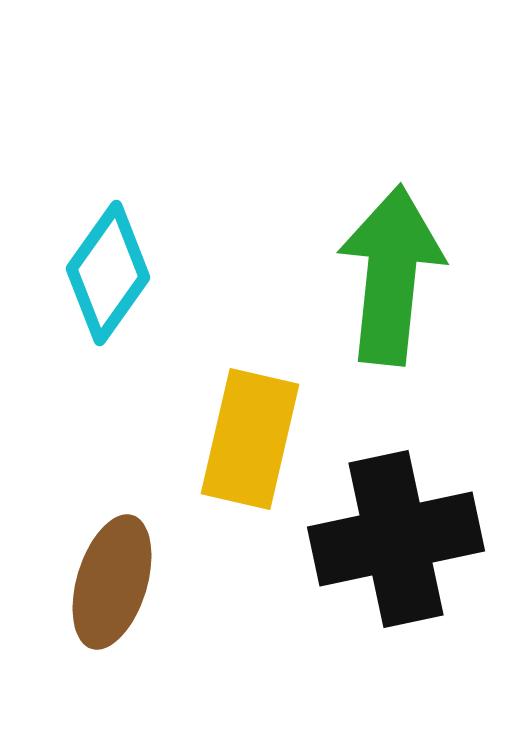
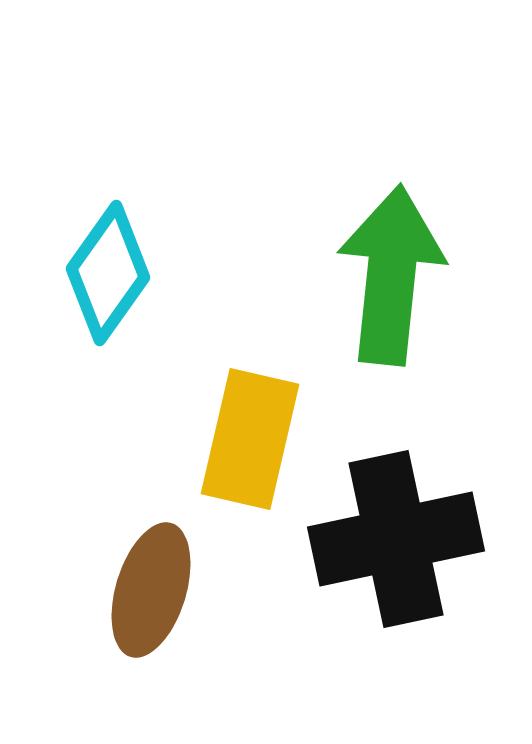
brown ellipse: moved 39 px right, 8 px down
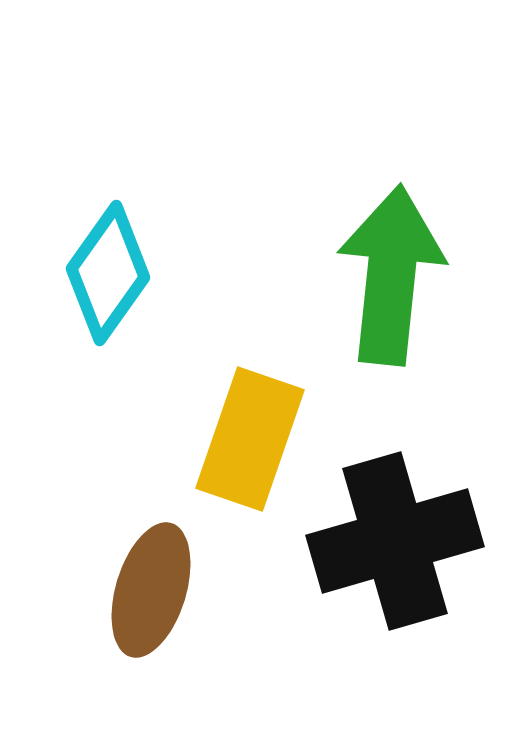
yellow rectangle: rotated 6 degrees clockwise
black cross: moved 1 px left, 2 px down; rotated 4 degrees counterclockwise
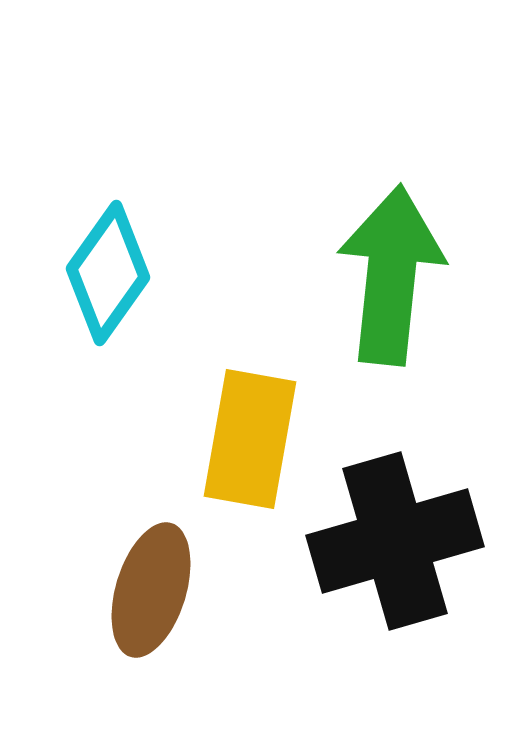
yellow rectangle: rotated 9 degrees counterclockwise
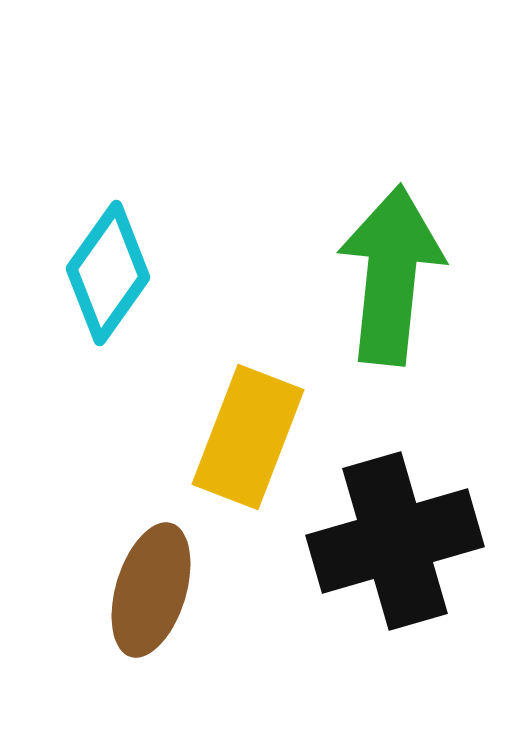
yellow rectangle: moved 2 px left, 2 px up; rotated 11 degrees clockwise
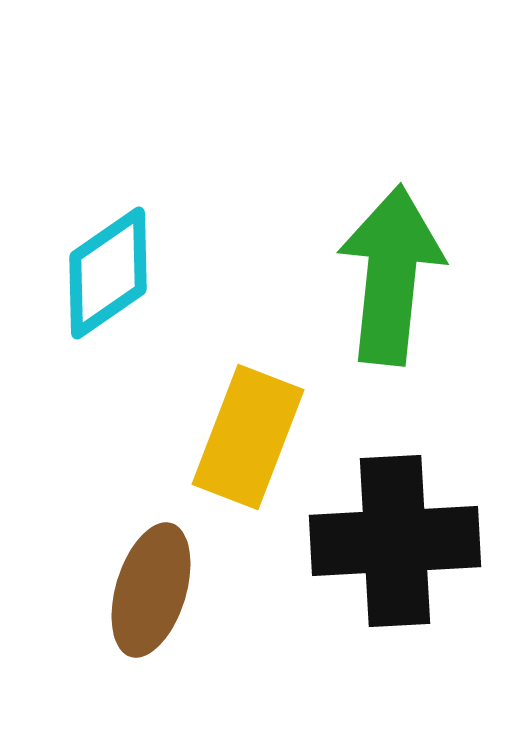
cyan diamond: rotated 20 degrees clockwise
black cross: rotated 13 degrees clockwise
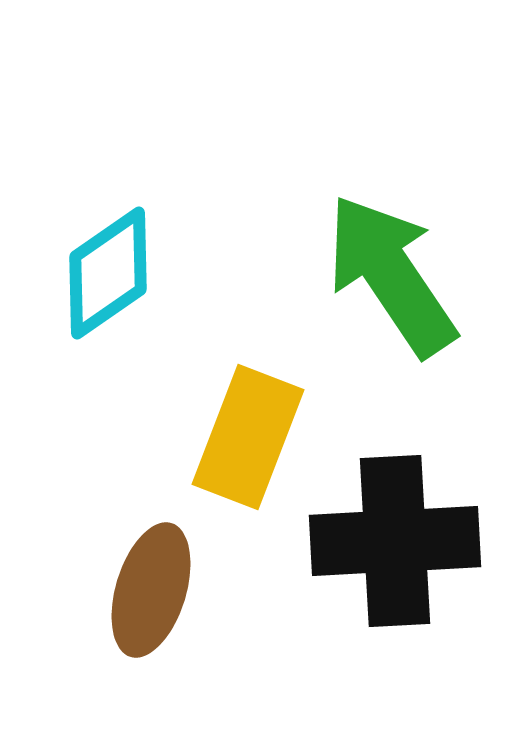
green arrow: rotated 40 degrees counterclockwise
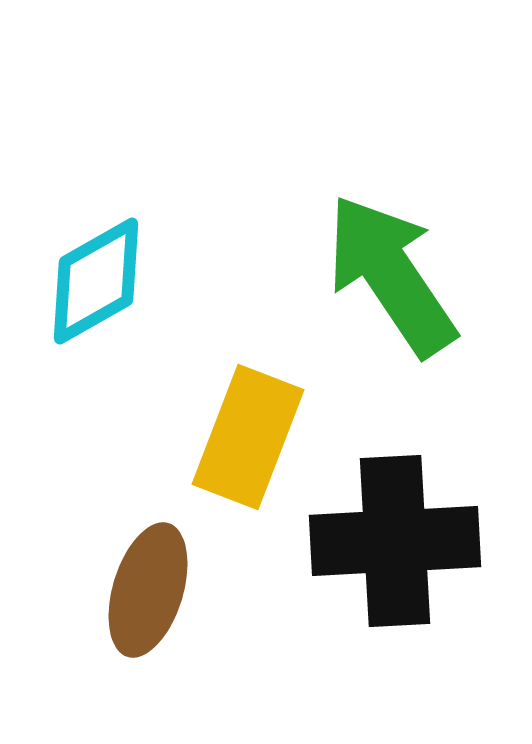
cyan diamond: moved 12 px left, 8 px down; rotated 5 degrees clockwise
brown ellipse: moved 3 px left
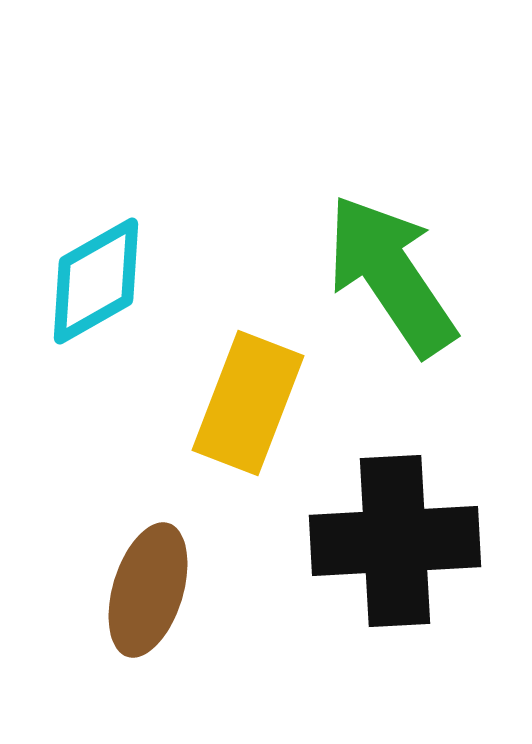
yellow rectangle: moved 34 px up
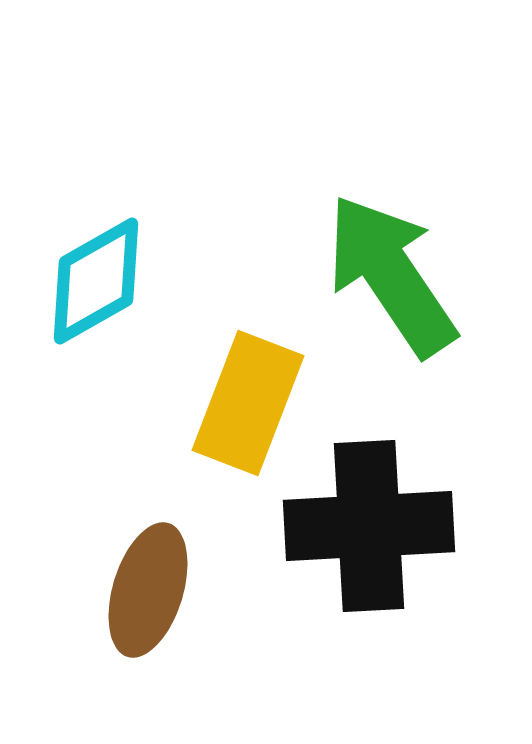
black cross: moved 26 px left, 15 px up
